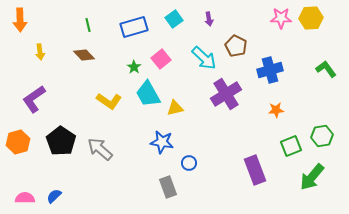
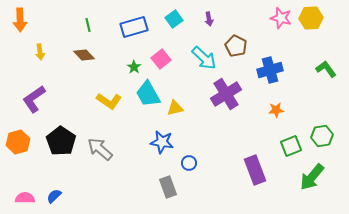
pink star: rotated 15 degrees clockwise
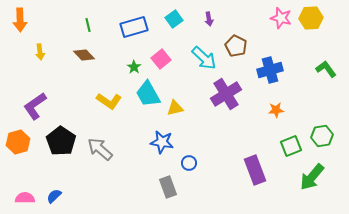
purple L-shape: moved 1 px right, 7 px down
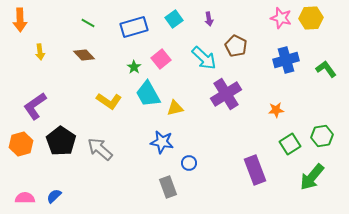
green line: moved 2 px up; rotated 48 degrees counterclockwise
blue cross: moved 16 px right, 10 px up
orange hexagon: moved 3 px right, 2 px down
green square: moved 1 px left, 2 px up; rotated 10 degrees counterclockwise
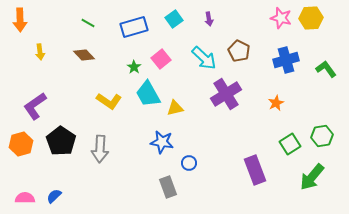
brown pentagon: moved 3 px right, 5 px down
orange star: moved 7 px up; rotated 21 degrees counterclockwise
gray arrow: rotated 128 degrees counterclockwise
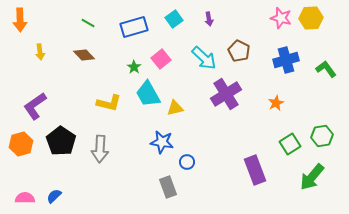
yellow L-shape: moved 2 px down; rotated 20 degrees counterclockwise
blue circle: moved 2 px left, 1 px up
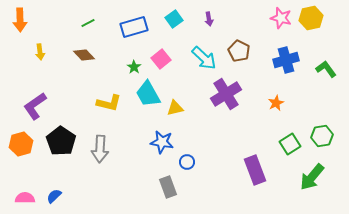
yellow hexagon: rotated 10 degrees counterclockwise
green line: rotated 56 degrees counterclockwise
